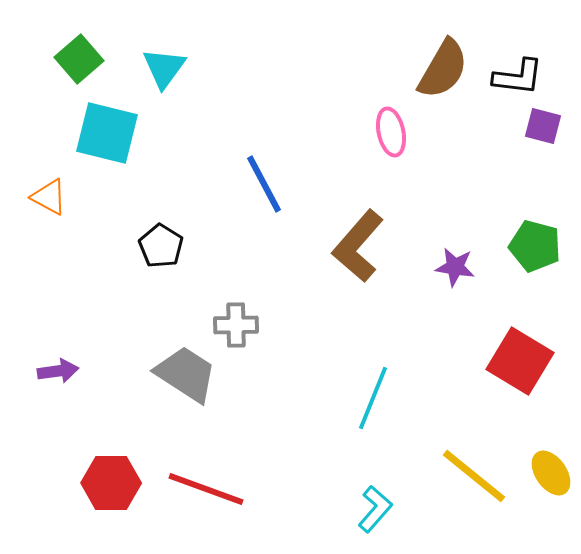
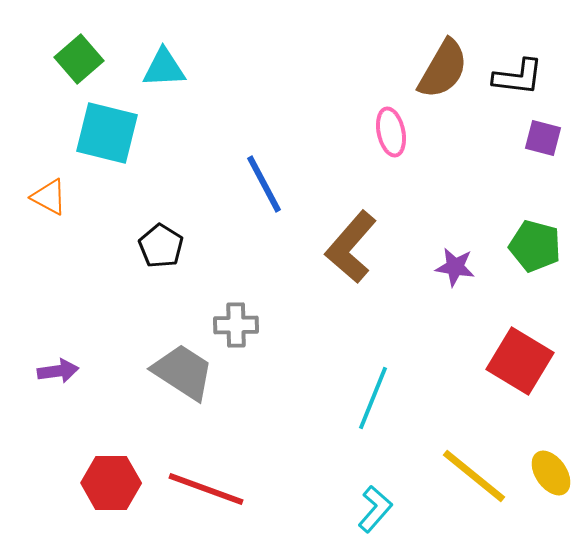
cyan triangle: rotated 51 degrees clockwise
purple square: moved 12 px down
brown L-shape: moved 7 px left, 1 px down
gray trapezoid: moved 3 px left, 2 px up
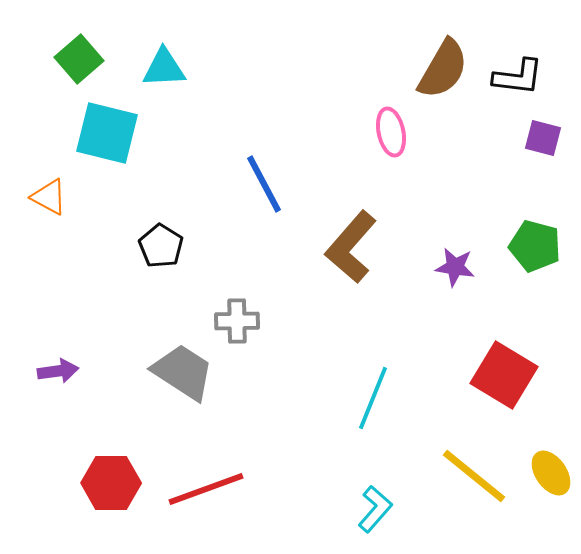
gray cross: moved 1 px right, 4 px up
red square: moved 16 px left, 14 px down
red line: rotated 40 degrees counterclockwise
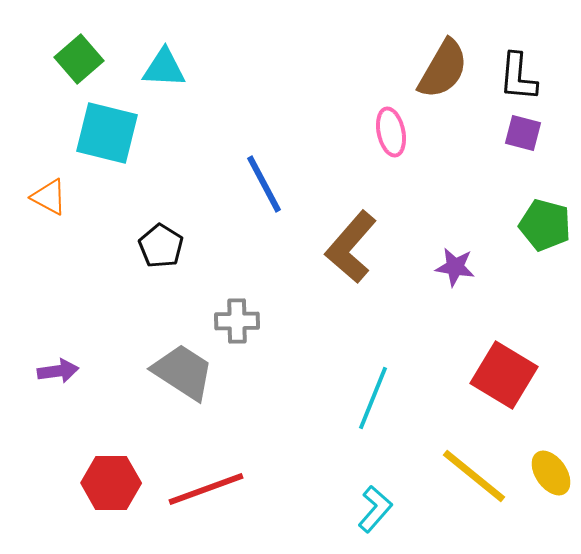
cyan triangle: rotated 6 degrees clockwise
black L-shape: rotated 88 degrees clockwise
purple square: moved 20 px left, 5 px up
green pentagon: moved 10 px right, 21 px up
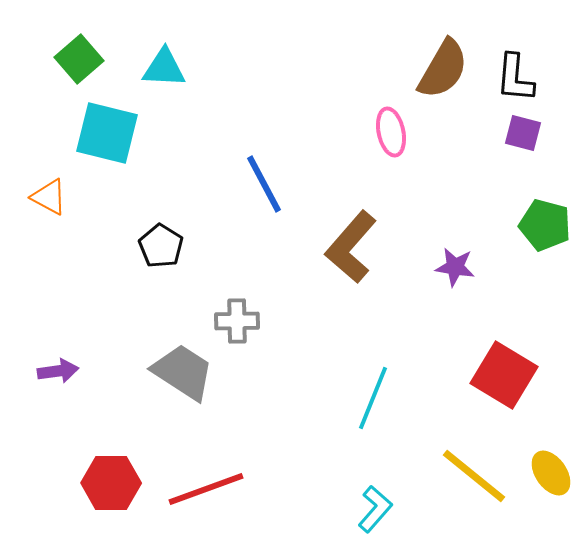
black L-shape: moved 3 px left, 1 px down
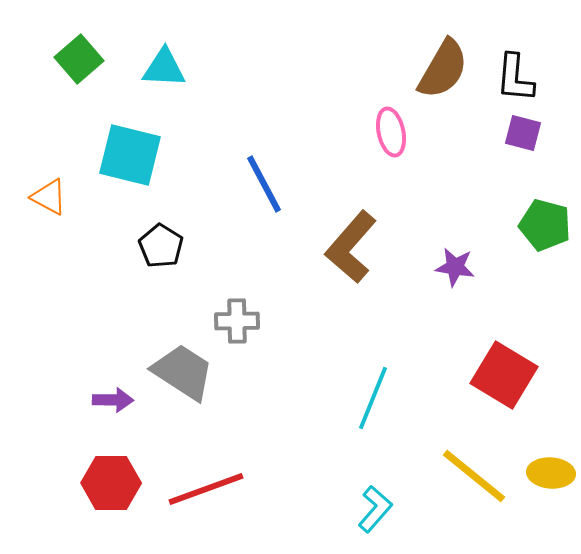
cyan square: moved 23 px right, 22 px down
purple arrow: moved 55 px right, 29 px down; rotated 9 degrees clockwise
yellow ellipse: rotated 51 degrees counterclockwise
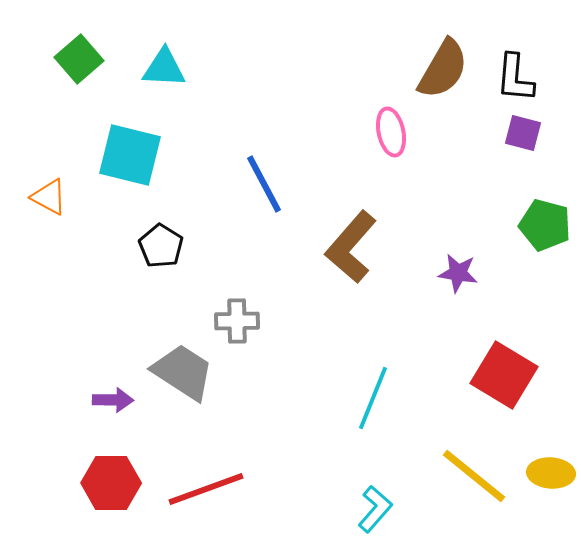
purple star: moved 3 px right, 6 px down
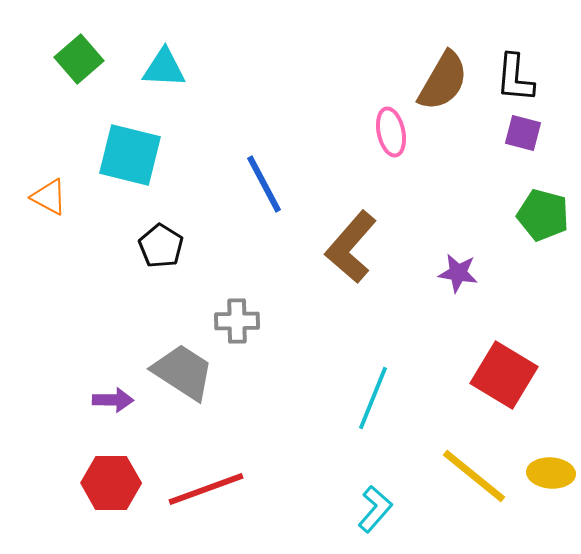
brown semicircle: moved 12 px down
green pentagon: moved 2 px left, 10 px up
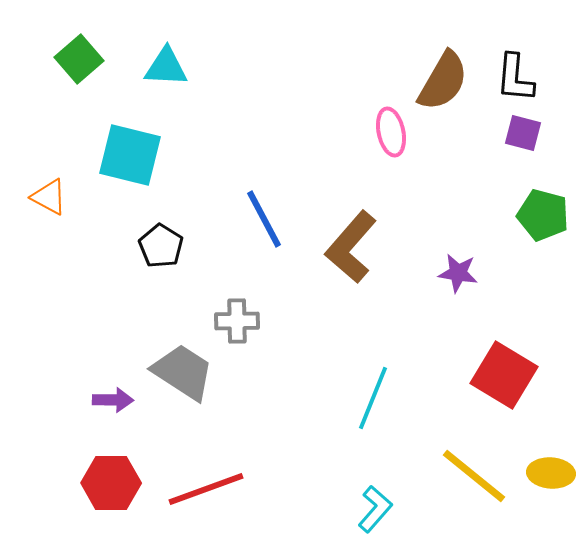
cyan triangle: moved 2 px right, 1 px up
blue line: moved 35 px down
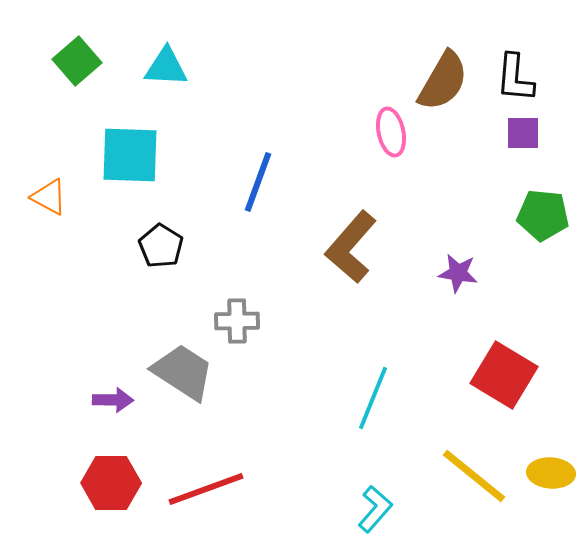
green square: moved 2 px left, 2 px down
purple square: rotated 15 degrees counterclockwise
cyan square: rotated 12 degrees counterclockwise
green pentagon: rotated 9 degrees counterclockwise
blue line: moved 6 px left, 37 px up; rotated 48 degrees clockwise
